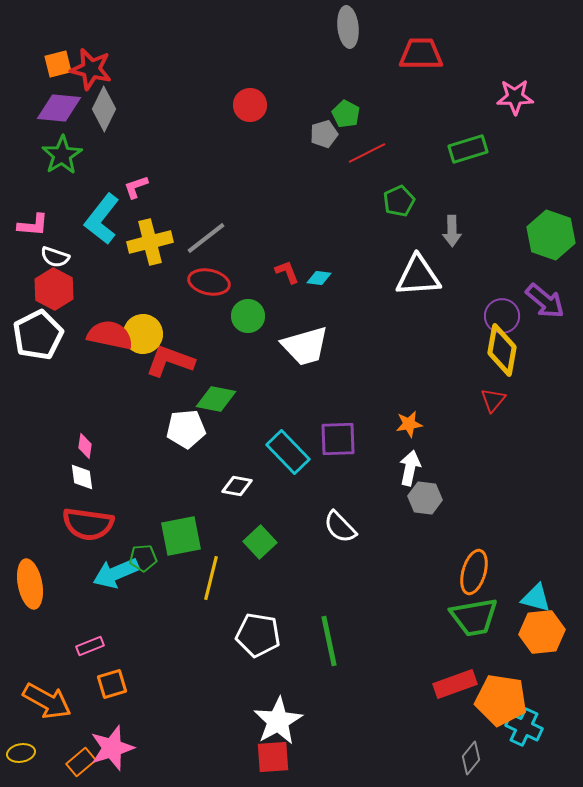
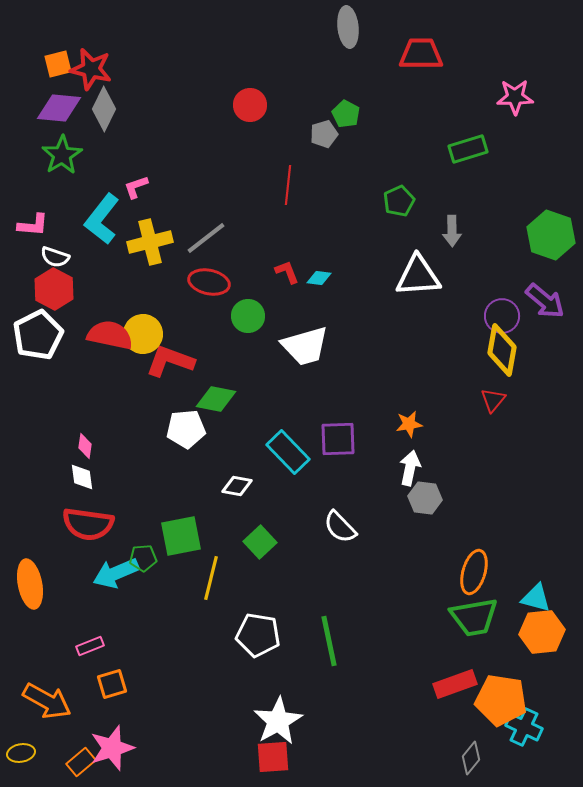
red line at (367, 153): moved 79 px left, 32 px down; rotated 57 degrees counterclockwise
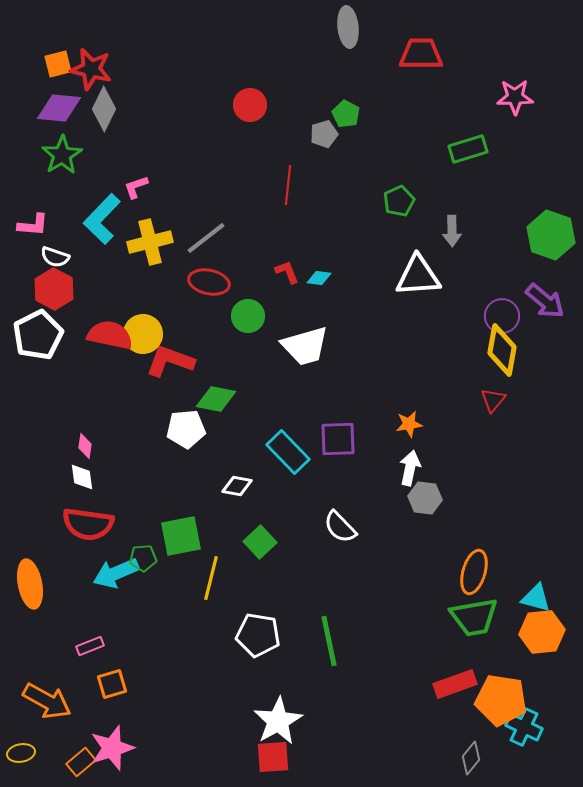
cyan L-shape at (102, 219): rotated 6 degrees clockwise
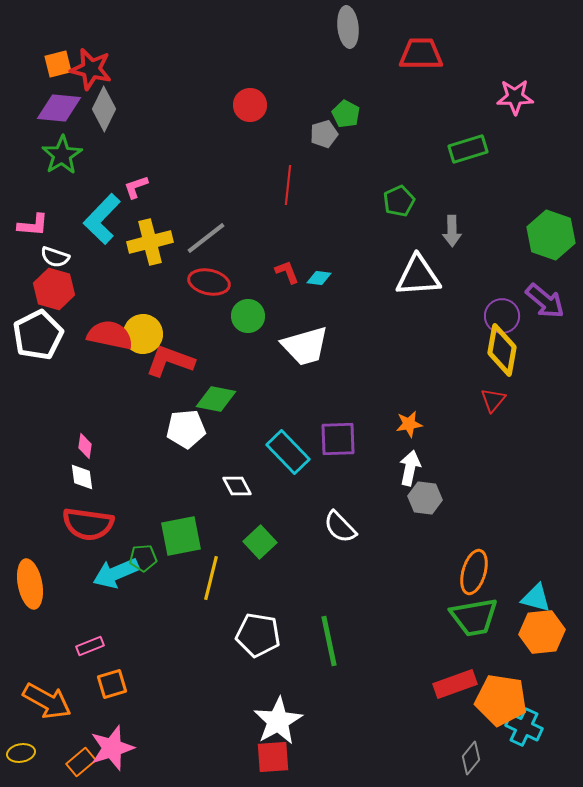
red hexagon at (54, 289): rotated 12 degrees counterclockwise
white diamond at (237, 486): rotated 52 degrees clockwise
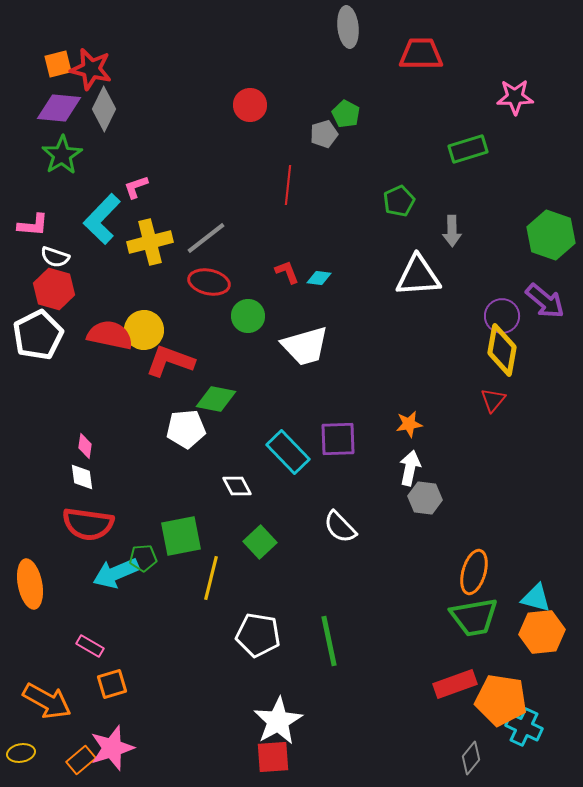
yellow circle at (143, 334): moved 1 px right, 4 px up
pink rectangle at (90, 646): rotated 52 degrees clockwise
orange rectangle at (81, 762): moved 2 px up
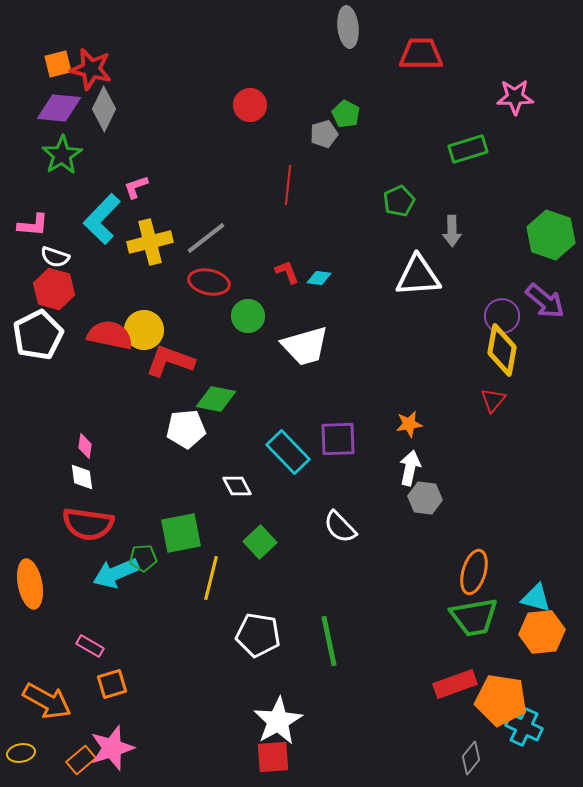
green square at (181, 536): moved 3 px up
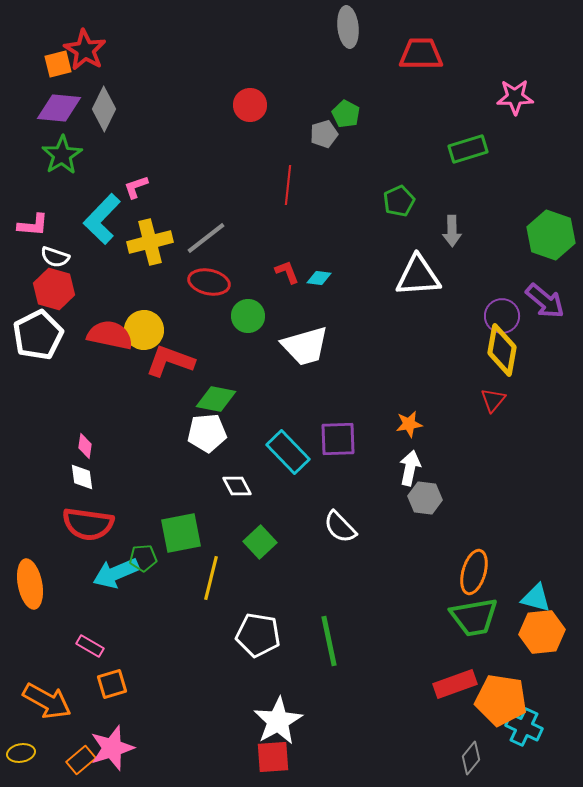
red star at (91, 69): moved 6 px left, 19 px up; rotated 18 degrees clockwise
white pentagon at (186, 429): moved 21 px right, 4 px down
